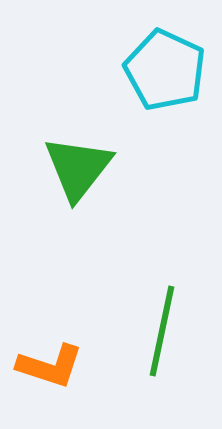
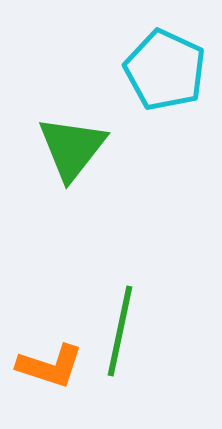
green triangle: moved 6 px left, 20 px up
green line: moved 42 px left
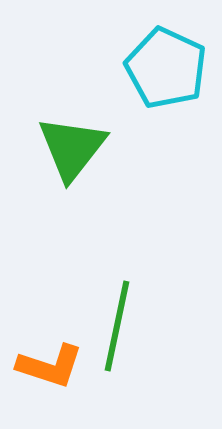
cyan pentagon: moved 1 px right, 2 px up
green line: moved 3 px left, 5 px up
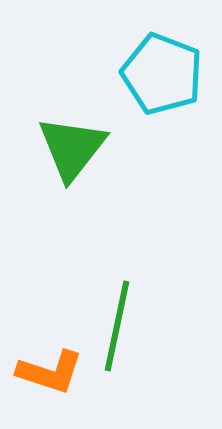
cyan pentagon: moved 4 px left, 6 px down; rotated 4 degrees counterclockwise
orange L-shape: moved 6 px down
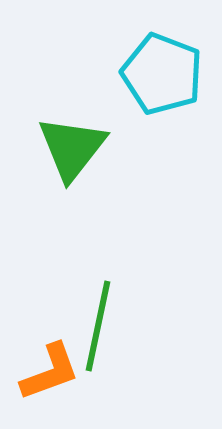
green line: moved 19 px left
orange L-shape: rotated 38 degrees counterclockwise
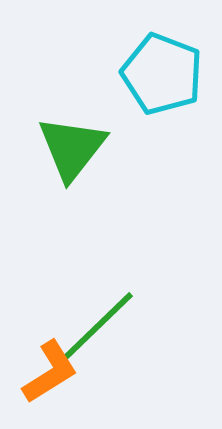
green line: rotated 34 degrees clockwise
orange L-shape: rotated 12 degrees counterclockwise
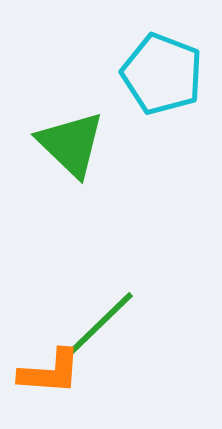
green triangle: moved 1 px left, 4 px up; rotated 24 degrees counterclockwise
orange L-shape: rotated 36 degrees clockwise
